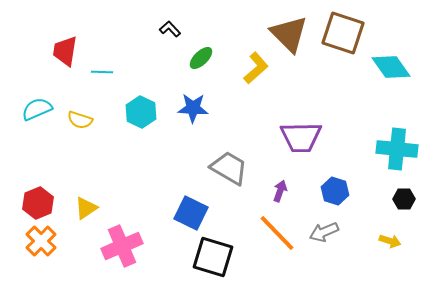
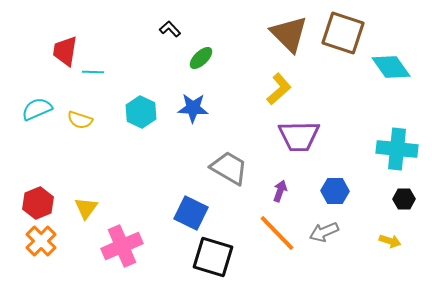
yellow L-shape: moved 23 px right, 21 px down
cyan line: moved 9 px left
purple trapezoid: moved 2 px left, 1 px up
blue hexagon: rotated 16 degrees counterclockwise
yellow triangle: rotated 20 degrees counterclockwise
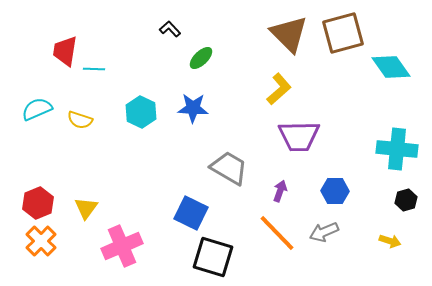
brown square: rotated 33 degrees counterclockwise
cyan line: moved 1 px right, 3 px up
black hexagon: moved 2 px right, 1 px down; rotated 15 degrees counterclockwise
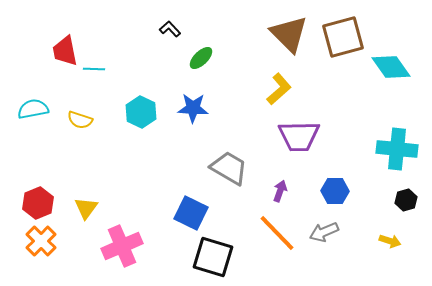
brown square: moved 4 px down
red trapezoid: rotated 20 degrees counterclockwise
cyan semicircle: moved 4 px left; rotated 12 degrees clockwise
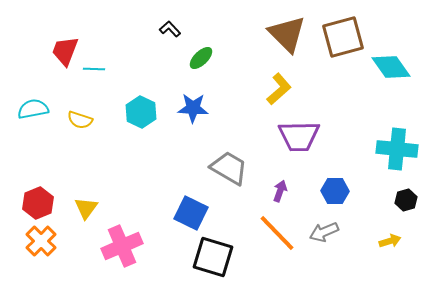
brown triangle: moved 2 px left
red trapezoid: rotated 32 degrees clockwise
yellow arrow: rotated 35 degrees counterclockwise
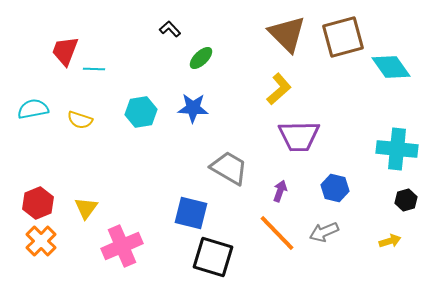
cyan hexagon: rotated 24 degrees clockwise
blue hexagon: moved 3 px up; rotated 12 degrees clockwise
blue square: rotated 12 degrees counterclockwise
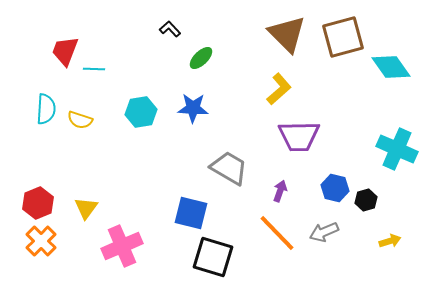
cyan semicircle: moved 13 px right; rotated 104 degrees clockwise
cyan cross: rotated 18 degrees clockwise
black hexagon: moved 40 px left
